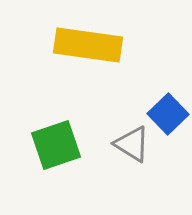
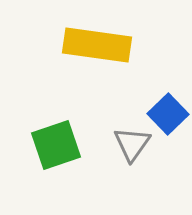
yellow rectangle: moved 9 px right
gray triangle: rotated 33 degrees clockwise
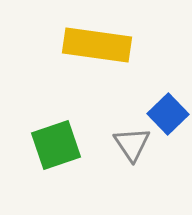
gray triangle: rotated 9 degrees counterclockwise
